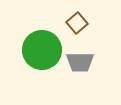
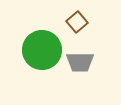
brown square: moved 1 px up
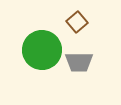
gray trapezoid: moved 1 px left
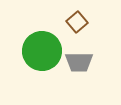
green circle: moved 1 px down
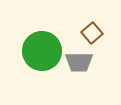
brown square: moved 15 px right, 11 px down
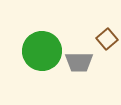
brown square: moved 15 px right, 6 px down
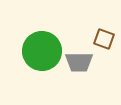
brown square: moved 3 px left; rotated 30 degrees counterclockwise
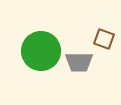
green circle: moved 1 px left
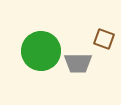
gray trapezoid: moved 1 px left, 1 px down
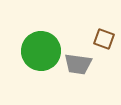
gray trapezoid: moved 1 px down; rotated 8 degrees clockwise
